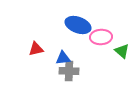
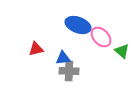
pink ellipse: rotated 50 degrees clockwise
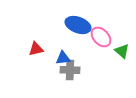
gray cross: moved 1 px right, 1 px up
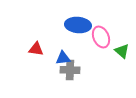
blue ellipse: rotated 15 degrees counterclockwise
pink ellipse: rotated 20 degrees clockwise
red triangle: rotated 21 degrees clockwise
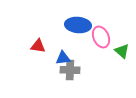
red triangle: moved 2 px right, 3 px up
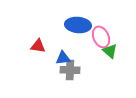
green triangle: moved 12 px left
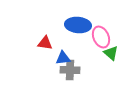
red triangle: moved 7 px right, 3 px up
green triangle: moved 1 px right, 2 px down
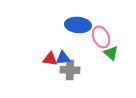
red triangle: moved 5 px right, 16 px down
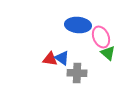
green triangle: moved 3 px left
blue triangle: moved 1 px left; rotated 42 degrees clockwise
gray cross: moved 7 px right, 3 px down
